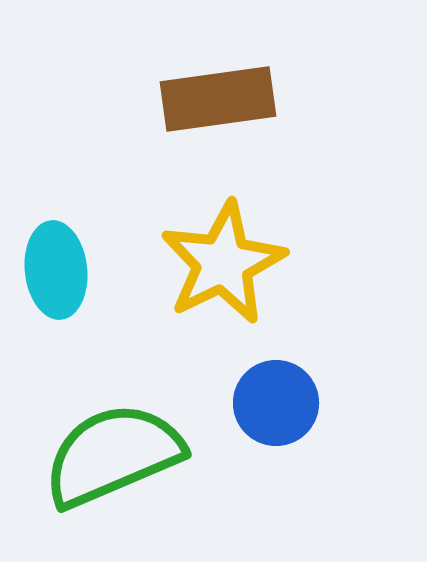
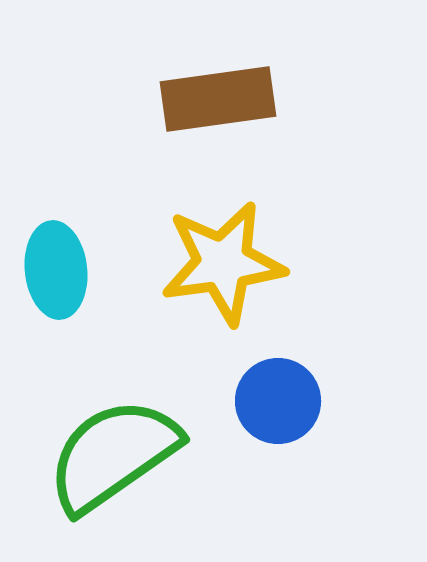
yellow star: rotated 18 degrees clockwise
blue circle: moved 2 px right, 2 px up
green semicircle: rotated 12 degrees counterclockwise
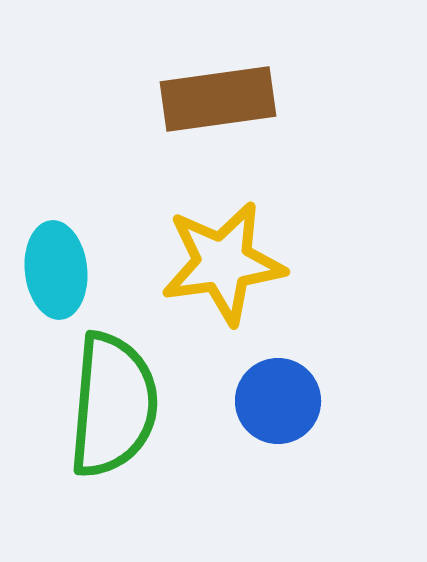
green semicircle: moved 50 px up; rotated 130 degrees clockwise
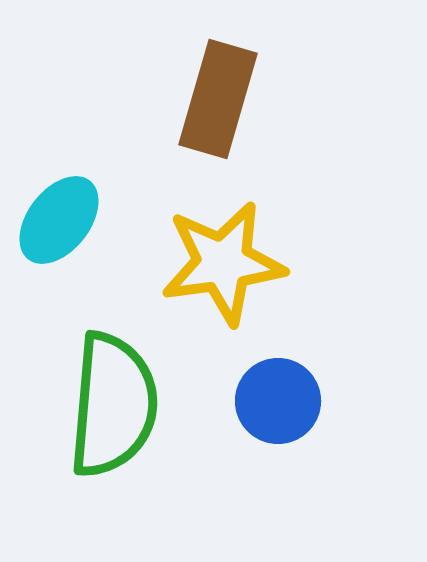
brown rectangle: rotated 66 degrees counterclockwise
cyan ellipse: moved 3 px right, 50 px up; rotated 44 degrees clockwise
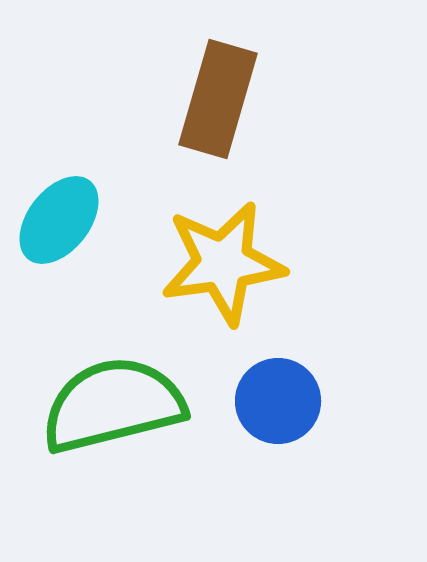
green semicircle: rotated 109 degrees counterclockwise
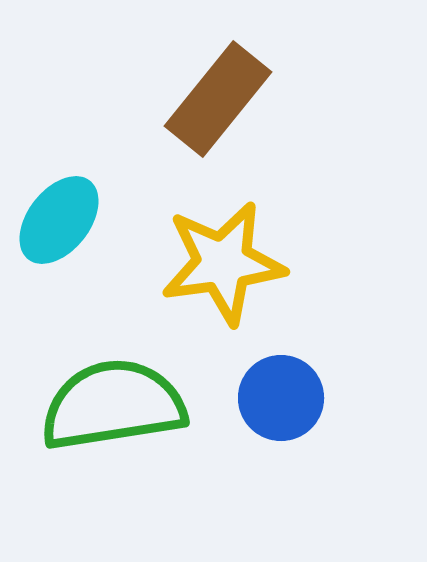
brown rectangle: rotated 23 degrees clockwise
blue circle: moved 3 px right, 3 px up
green semicircle: rotated 5 degrees clockwise
